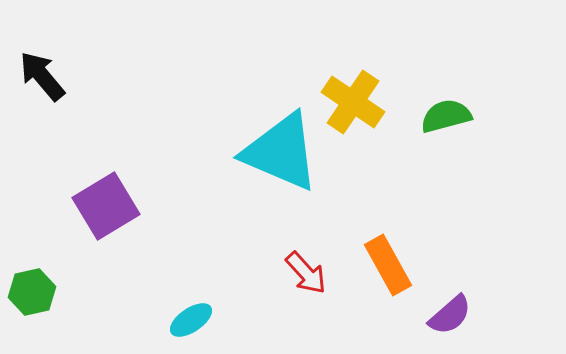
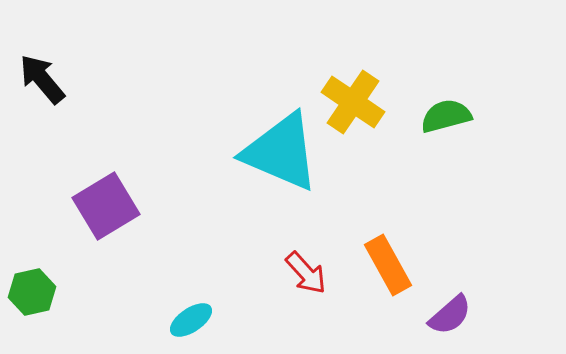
black arrow: moved 3 px down
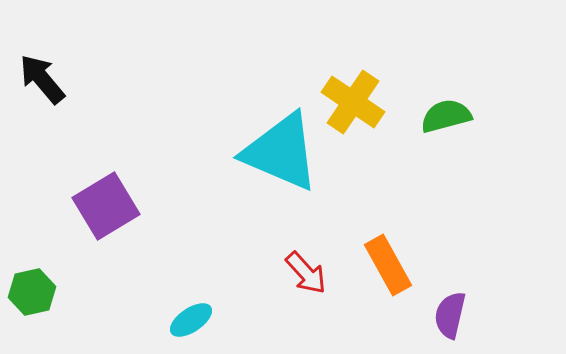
purple semicircle: rotated 144 degrees clockwise
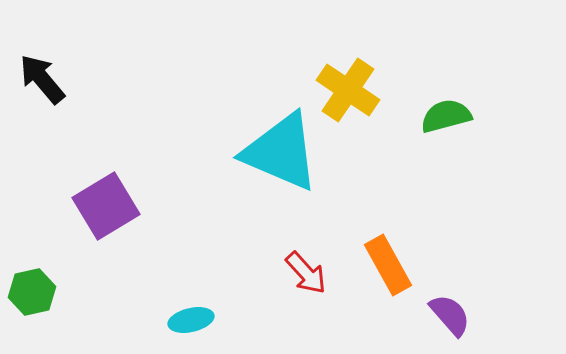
yellow cross: moved 5 px left, 12 px up
purple semicircle: rotated 126 degrees clockwise
cyan ellipse: rotated 21 degrees clockwise
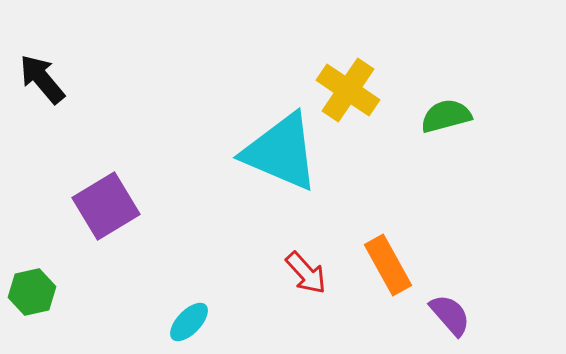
cyan ellipse: moved 2 px left, 2 px down; rotated 33 degrees counterclockwise
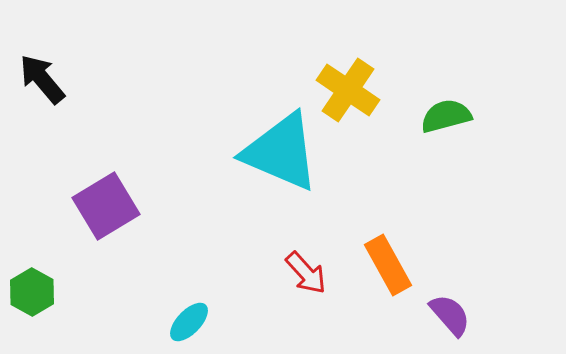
green hexagon: rotated 18 degrees counterclockwise
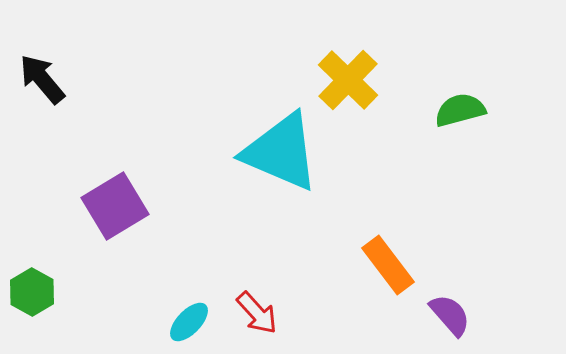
yellow cross: moved 10 px up; rotated 10 degrees clockwise
green semicircle: moved 14 px right, 6 px up
purple square: moved 9 px right
orange rectangle: rotated 8 degrees counterclockwise
red arrow: moved 49 px left, 40 px down
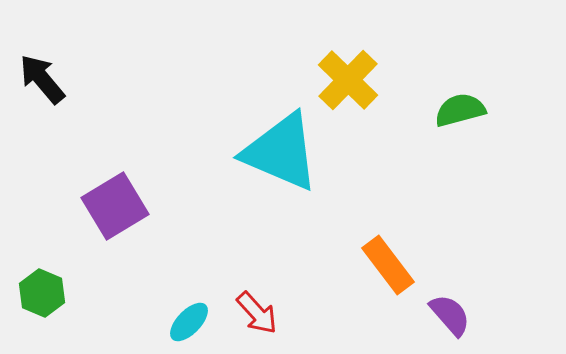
green hexagon: moved 10 px right, 1 px down; rotated 6 degrees counterclockwise
